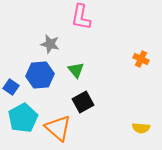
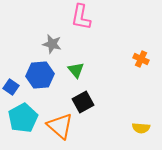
gray star: moved 2 px right
orange triangle: moved 2 px right, 2 px up
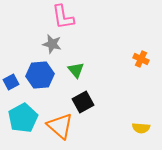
pink L-shape: moved 18 px left; rotated 20 degrees counterclockwise
blue square: moved 5 px up; rotated 28 degrees clockwise
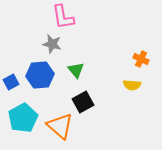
yellow semicircle: moved 9 px left, 43 px up
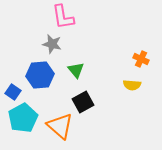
blue square: moved 2 px right, 10 px down; rotated 28 degrees counterclockwise
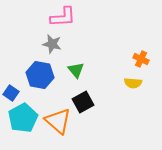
pink L-shape: rotated 84 degrees counterclockwise
blue hexagon: rotated 16 degrees clockwise
yellow semicircle: moved 1 px right, 2 px up
blue square: moved 2 px left, 1 px down
orange triangle: moved 2 px left, 5 px up
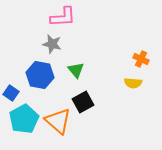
cyan pentagon: moved 1 px right, 1 px down
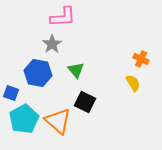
gray star: rotated 24 degrees clockwise
blue hexagon: moved 2 px left, 2 px up
yellow semicircle: rotated 126 degrees counterclockwise
blue square: rotated 14 degrees counterclockwise
black square: moved 2 px right; rotated 35 degrees counterclockwise
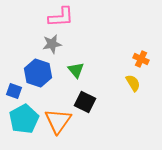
pink L-shape: moved 2 px left
gray star: rotated 24 degrees clockwise
blue hexagon: rotated 8 degrees clockwise
blue square: moved 3 px right, 2 px up
orange triangle: rotated 24 degrees clockwise
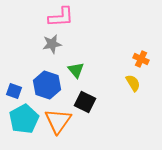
blue hexagon: moved 9 px right, 12 px down
